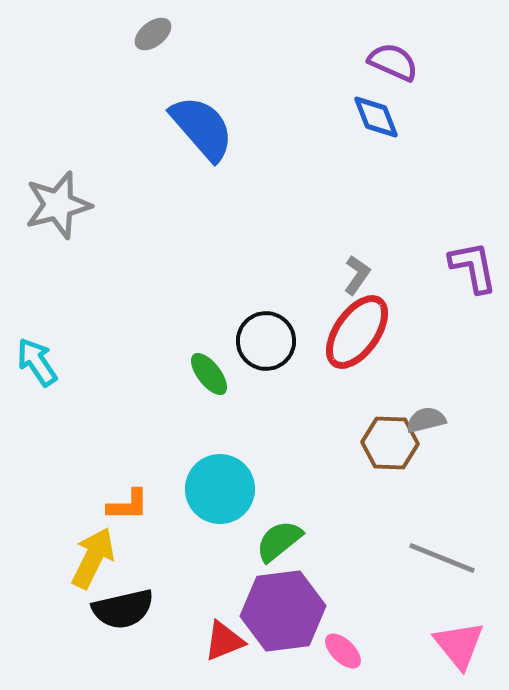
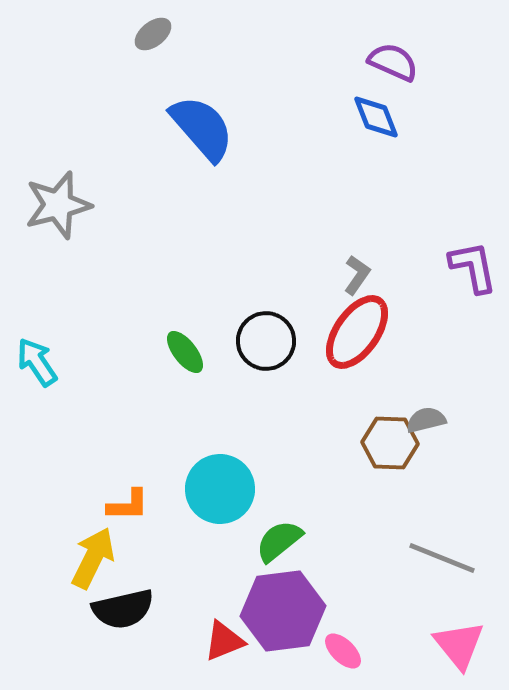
green ellipse: moved 24 px left, 22 px up
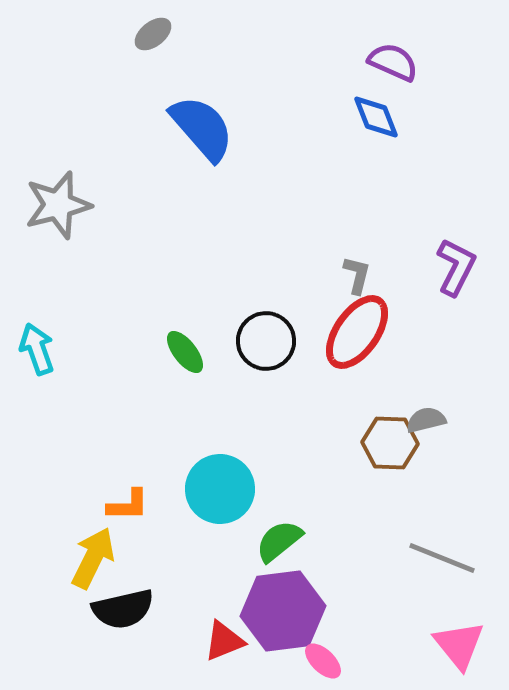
purple L-shape: moved 17 px left; rotated 38 degrees clockwise
gray L-shape: rotated 21 degrees counterclockwise
cyan arrow: moved 13 px up; rotated 15 degrees clockwise
pink ellipse: moved 20 px left, 10 px down
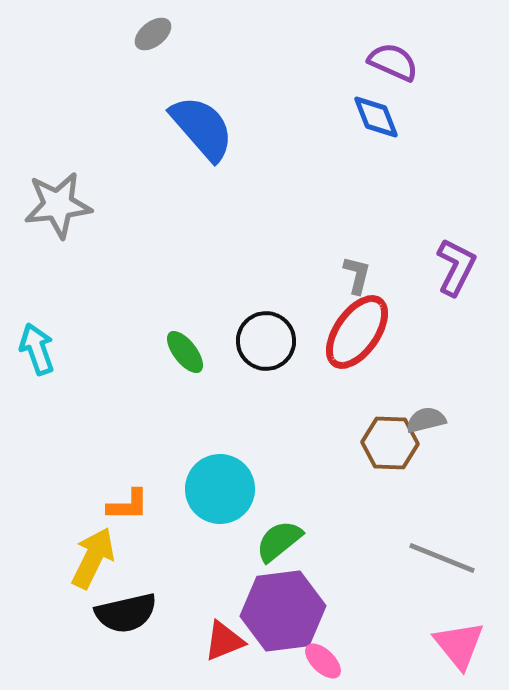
gray star: rotated 8 degrees clockwise
black semicircle: moved 3 px right, 4 px down
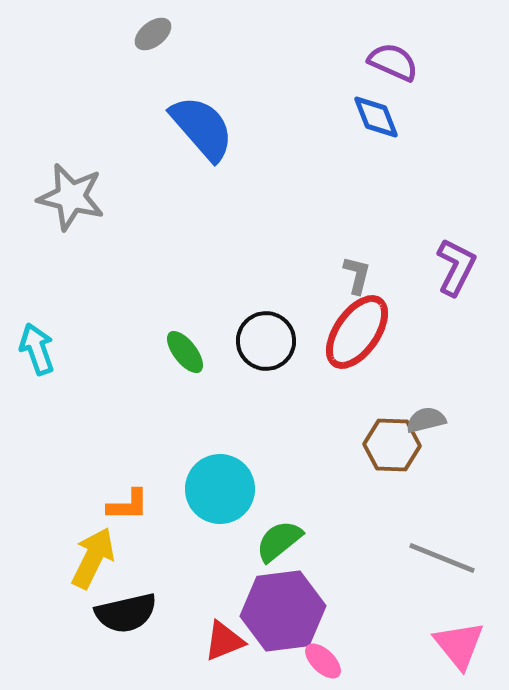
gray star: moved 13 px right, 8 px up; rotated 20 degrees clockwise
brown hexagon: moved 2 px right, 2 px down
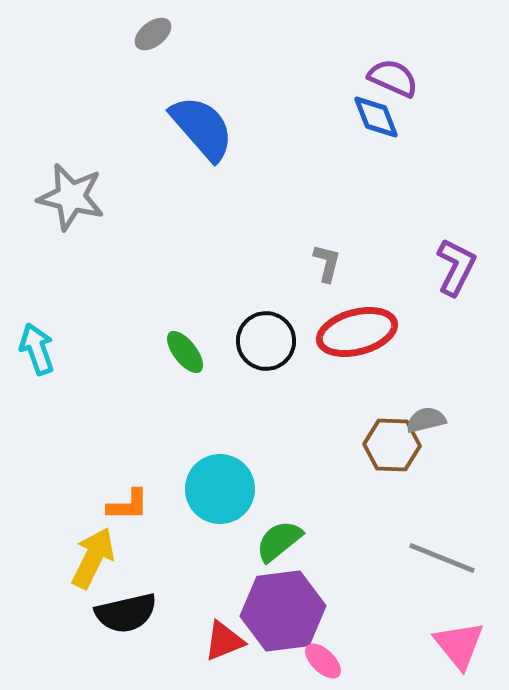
purple semicircle: moved 16 px down
gray L-shape: moved 30 px left, 12 px up
red ellipse: rotated 40 degrees clockwise
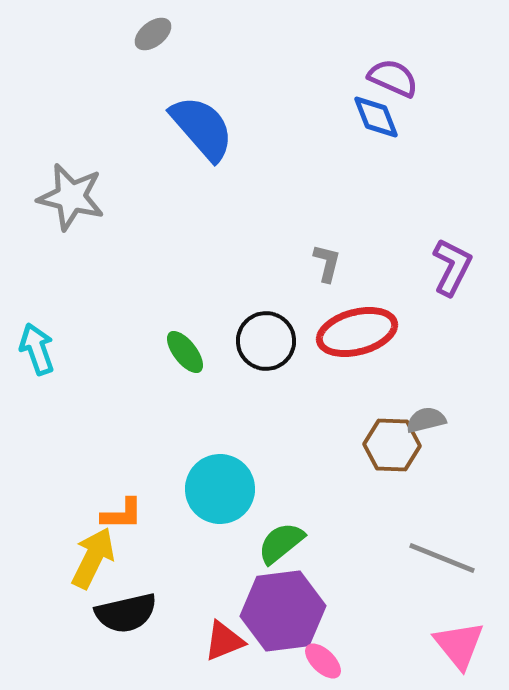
purple L-shape: moved 4 px left
orange L-shape: moved 6 px left, 9 px down
green semicircle: moved 2 px right, 2 px down
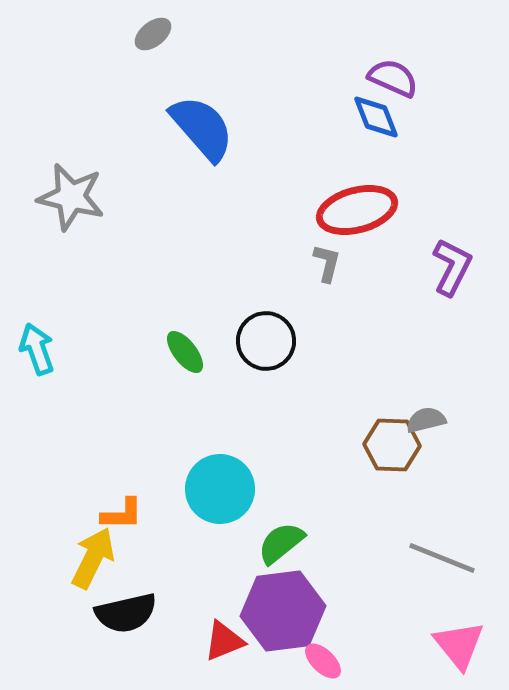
red ellipse: moved 122 px up
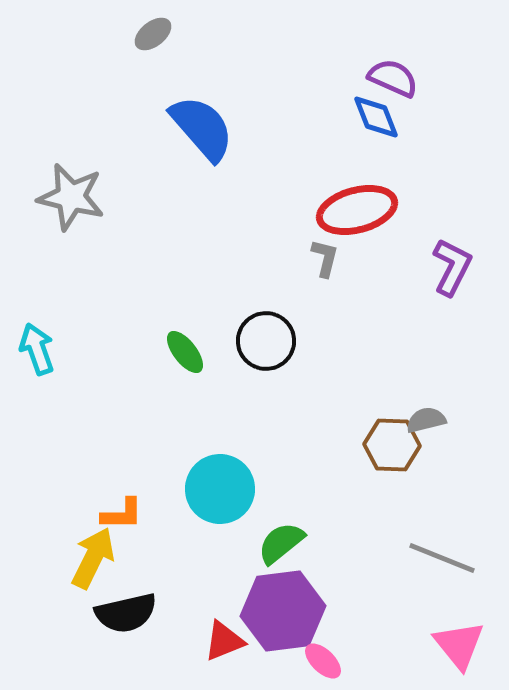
gray L-shape: moved 2 px left, 5 px up
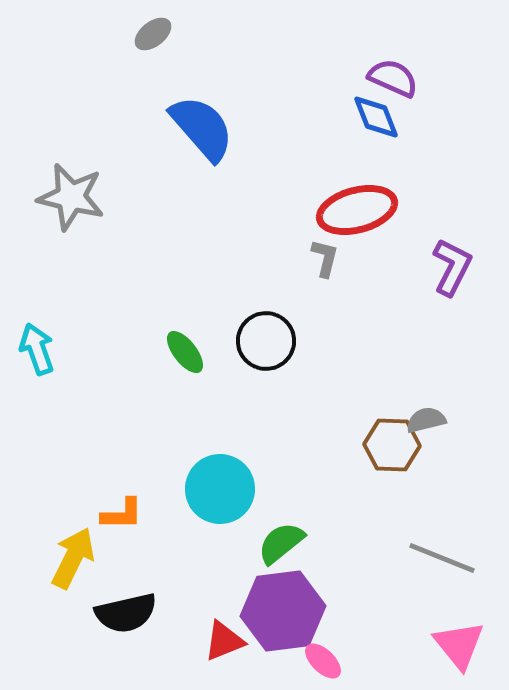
yellow arrow: moved 20 px left
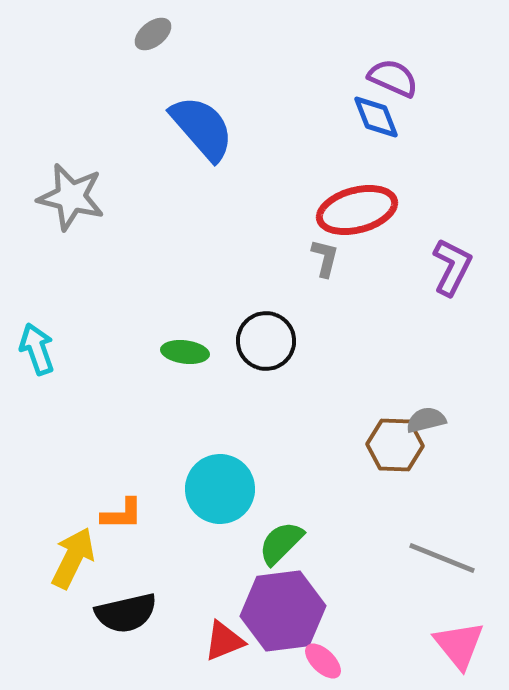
green ellipse: rotated 45 degrees counterclockwise
brown hexagon: moved 3 px right
green semicircle: rotated 6 degrees counterclockwise
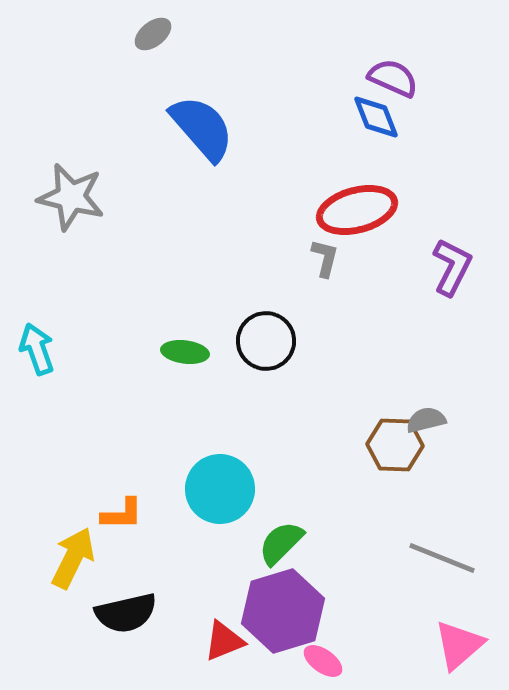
purple hexagon: rotated 10 degrees counterclockwise
pink triangle: rotated 28 degrees clockwise
pink ellipse: rotated 9 degrees counterclockwise
